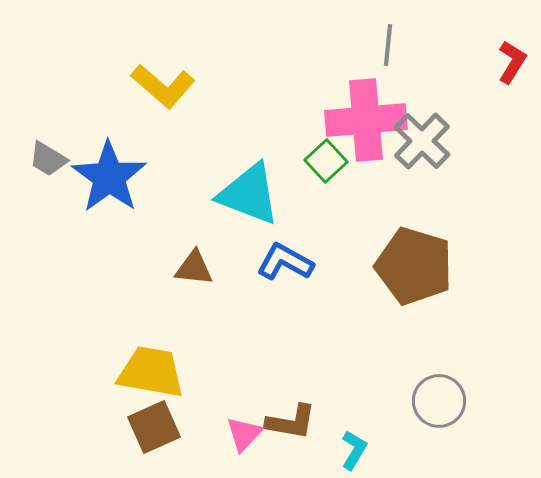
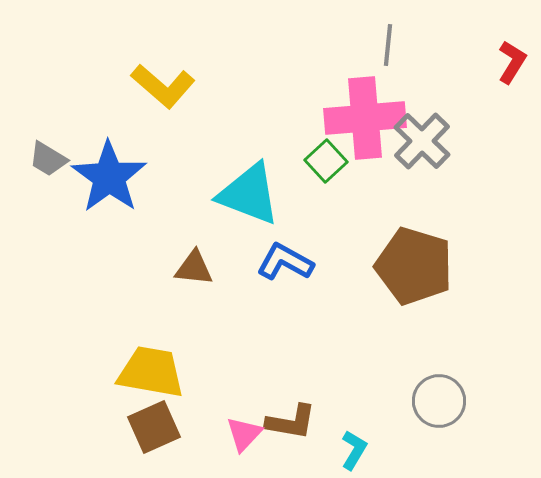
pink cross: moved 1 px left, 2 px up
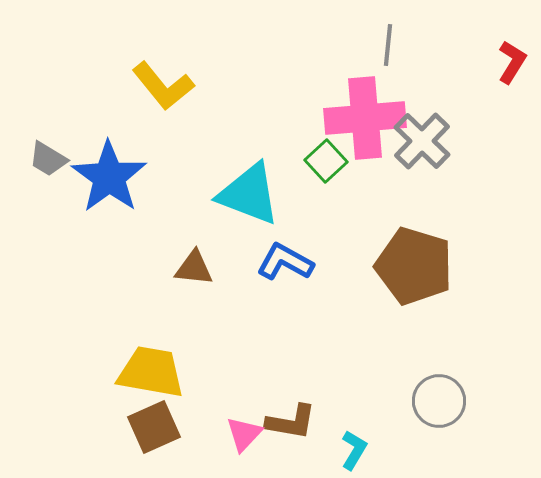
yellow L-shape: rotated 10 degrees clockwise
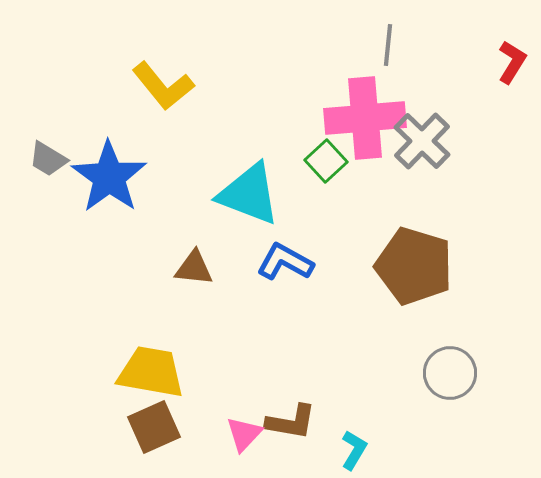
gray circle: moved 11 px right, 28 px up
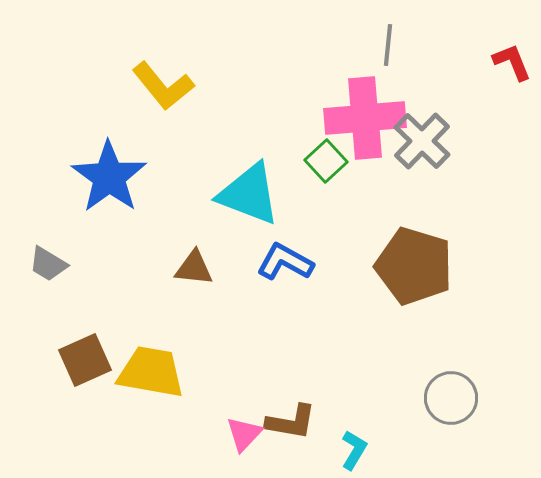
red L-shape: rotated 54 degrees counterclockwise
gray trapezoid: moved 105 px down
gray circle: moved 1 px right, 25 px down
brown square: moved 69 px left, 67 px up
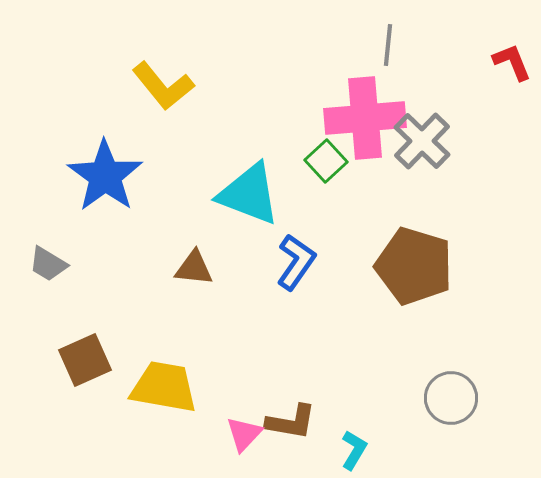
blue star: moved 4 px left, 1 px up
blue L-shape: moved 11 px right; rotated 96 degrees clockwise
yellow trapezoid: moved 13 px right, 15 px down
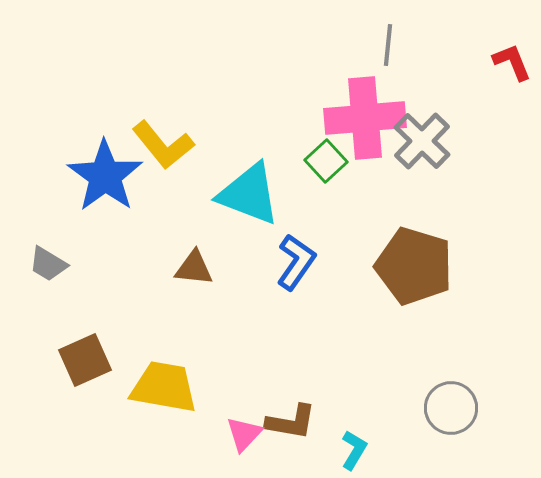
yellow L-shape: moved 59 px down
gray circle: moved 10 px down
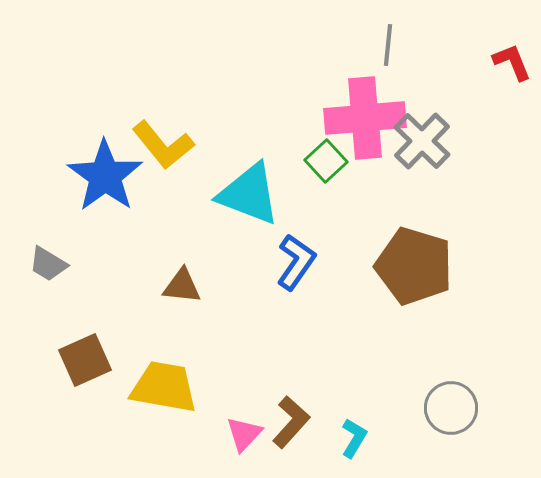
brown triangle: moved 12 px left, 18 px down
brown L-shape: rotated 58 degrees counterclockwise
cyan L-shape: moved 12 px up
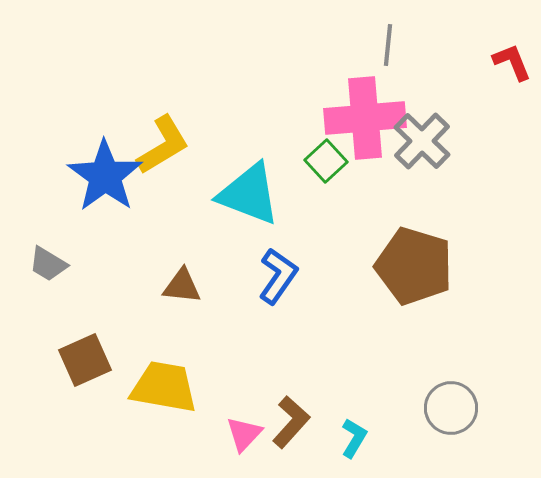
yellow L-shape: rotated 82 degrees counterclockwise
blue L-shape: moved 18 px left, 14 px down
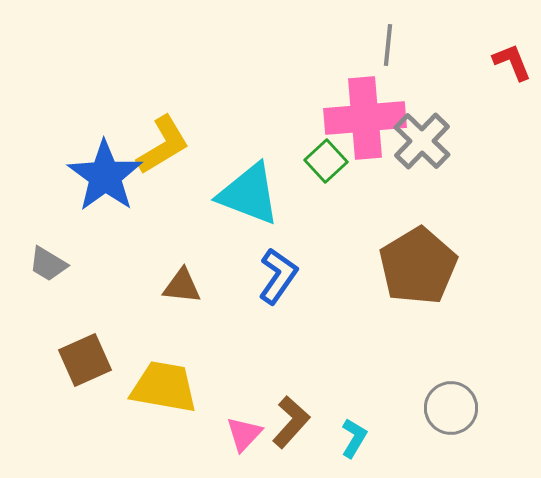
brown pentagon: moved 4 px right; rotated 24 degrees clockwise
